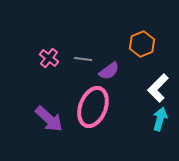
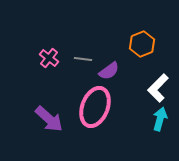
pink ellipse: moved 2 px right
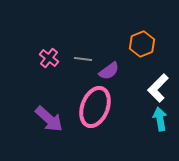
cyan arrow: rotated 25 degrees counterclockwise
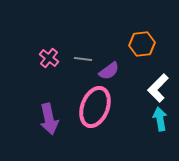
orange hexagon: rotated 15 degrees clockwise
purple arrow: rotated 36 degrees clockwise
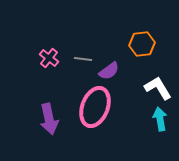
white L-shape: rotated 104 degrees clockwise
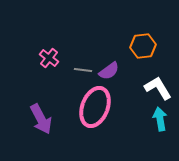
orange hexagon: moved 1 px right, 2 px down
gray line: moved 11 px down
purple arrow: moved 8 px left; rotated 16 degrees counterclockwise
